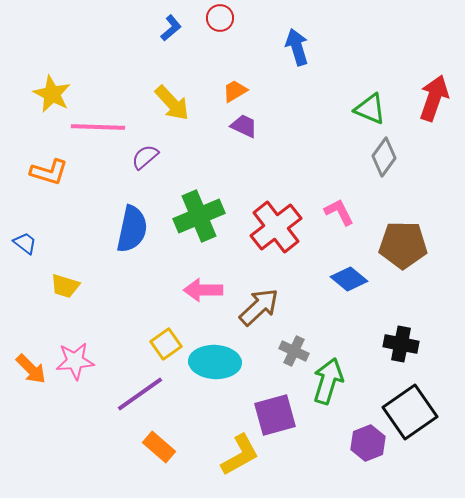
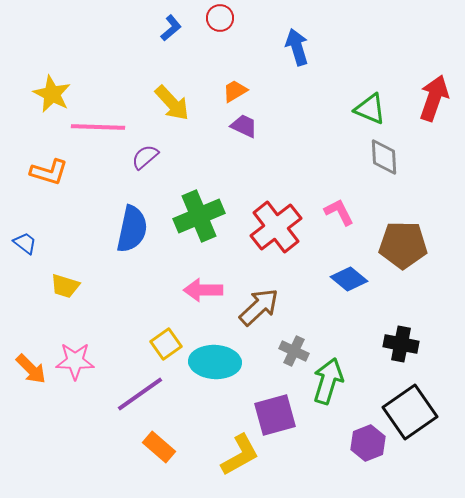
gray diamond: rotated 39 degrees counterclockwise
pink star: rotated 6 degrees clockwise
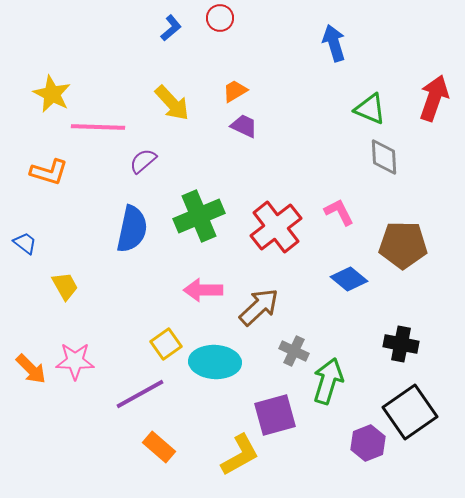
blue arrow: moved 37 px right, 4 px up
purple semicircle: moved 2 px left, 4 px down
yellow trapezoid: rotated 136 degrees counterclockwise
purple line: rotated 6 degrees clockwise
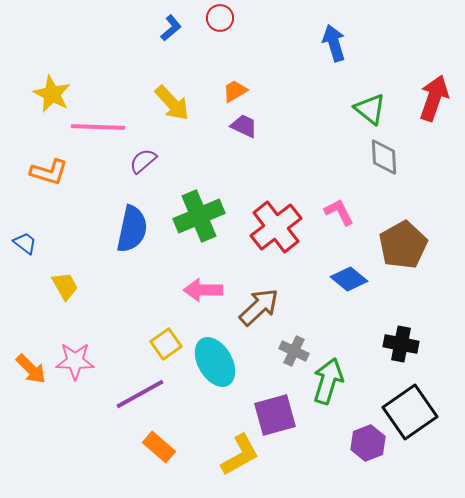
green triangle: rotated 16 degrees clockwise
brown pentagon: rotated 30 degrees counterclockwise
cyan ellipse: rotated 57 degrees clockwise
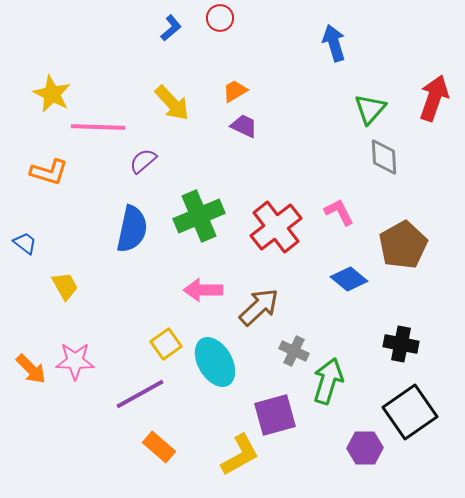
green triangle: rotated 32 degrees clockwise
purple hexagon: moved 3 px left, 5 px down; rotated 20 degrees clockwise
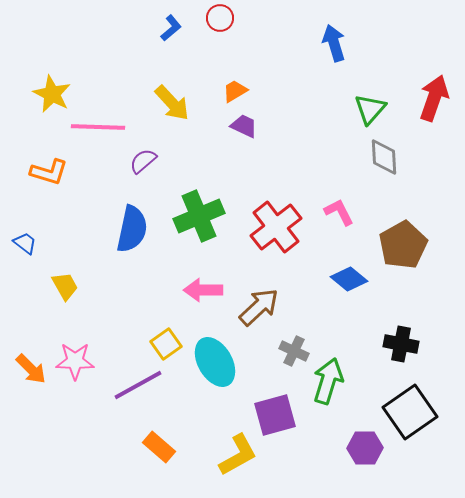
purple line: moved 2 px left, 9 px up
yellow L-shape: moved 2 px left
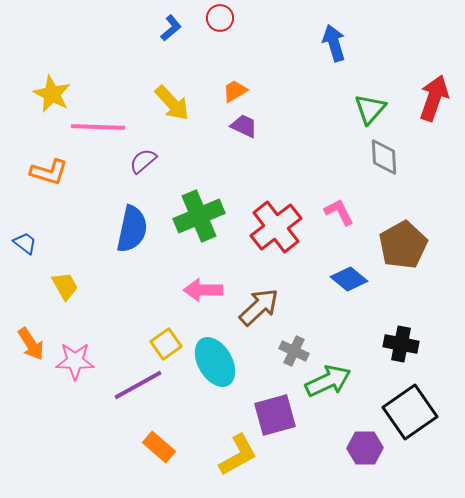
orange arrow: moved 25 px up; rotated 12 degrees clockwise
green arrow: rotated 48 degrees clockwise
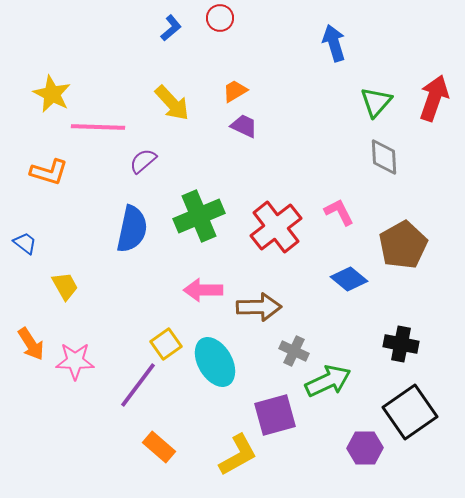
green triangle: moved 6 px right, 7 px up
brown arrow: rotated 42 degrees clockwise
purple line: rotated 24 degrees counterclockwise
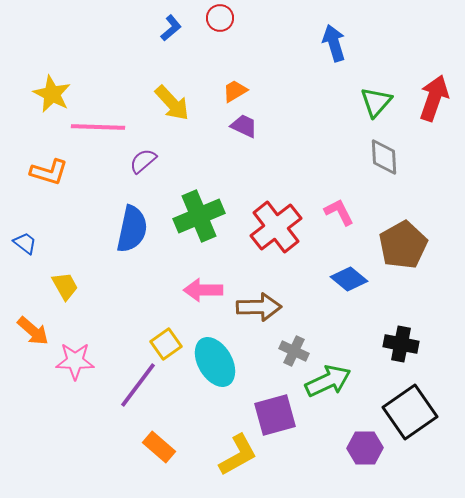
orange arrow: moved 2 px right, 13 px up; rotated 16 degrees counterclockwise
